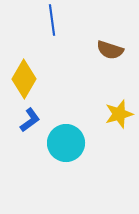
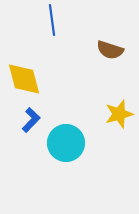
yellow diamond: rotated 45 degrees counterclockwise
blue L-shape: moved 1 px right; rotated 10 degrees counterclockwise
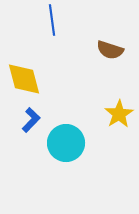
yellow star: rotated 16 degrees counterclockwise
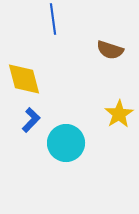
blue line: moved 1 px right, 1 px up
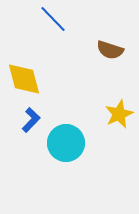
blue line: rotated 36 degrees counterclockwise
yellow star: rotated 8 degrees clockwise
